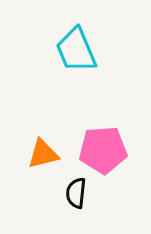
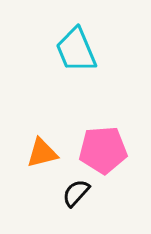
orange triangle: moved 1 px left, 1 px up
black semicircle: rotated 36 degrees clockwise
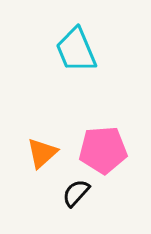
orange triangle: rotated 28 degrees counterclockwise
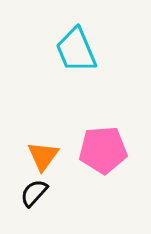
orange triangle: moved 1 px right, 3 px down; rotated 12 degrees counterclockwise
black semicircle: moved 42 px left
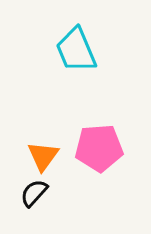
pink pentagon: moved 4 px left, 2 px up
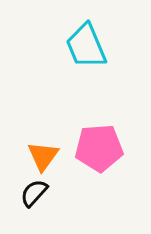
cyan trapezoid: moved 10 px right, 4 px up
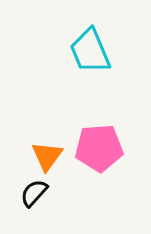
cyan trapezoid: moved 4 px right, 5 px down
orange triangle: moved 4 px right
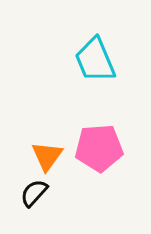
cyan trapezoid: moved 5 px right, 9 px down
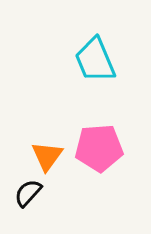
black semicircle: moved 6 px left
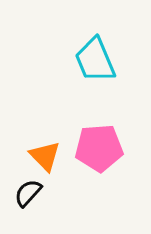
orange triangle: moved 2 px left; rotated 20 degrees counterclockwise
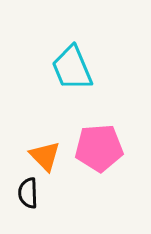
cyan trapezoid: moved 23 px left, 8 px down
black semicircle: rotated 44 degrees counterclockwise
